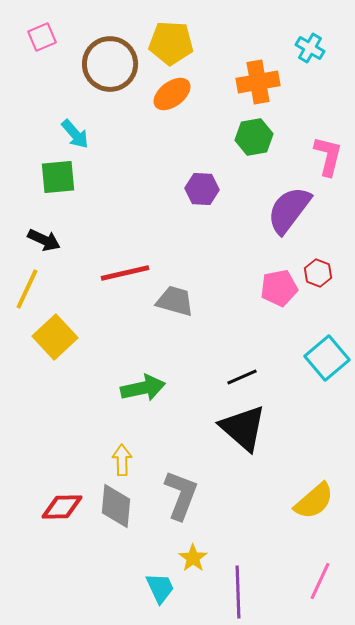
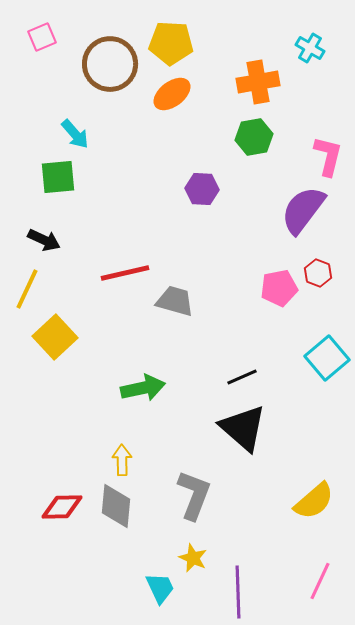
purple semicircle: moved 14 px right
gray L-shape: moved 13 px right
yellow star: rotated 12 degrees counterclockwise
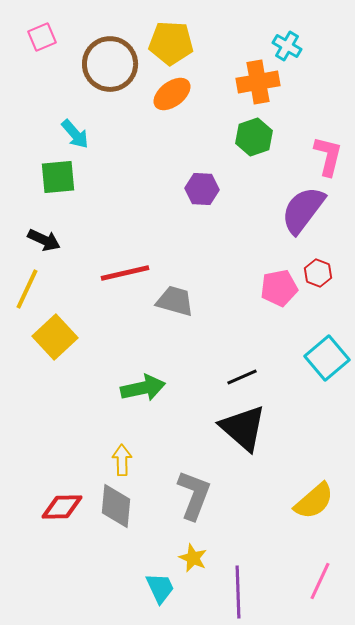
cyan cross: moved 23 px left, 2 px up
green hexagon: rotated 9 degrees counterclockwise
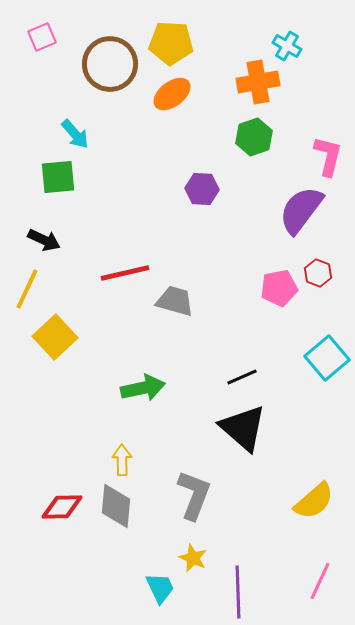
purple semicircle: moved 2 px left
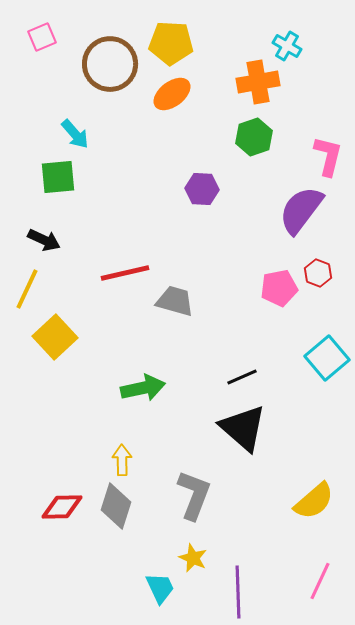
gray diamond: rotated 12 degrees clockwise
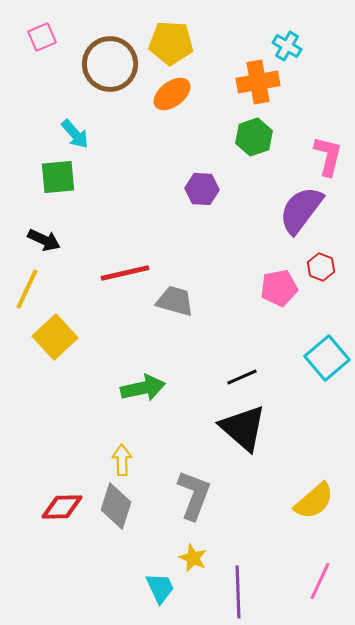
red hexagon: moved 3 px right, 6 px up
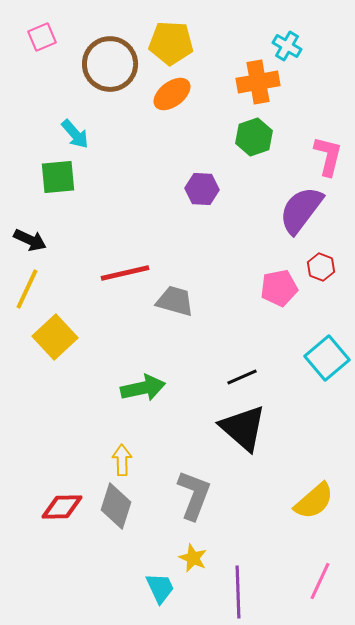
black arrow: moved 14 px left
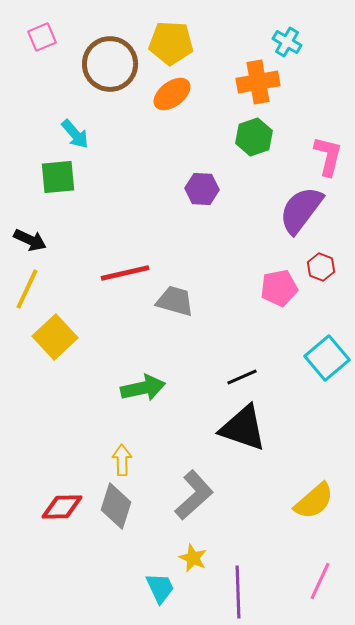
cyan cross: moved 4 px up
black triangle: rotated 22 degrees counterclockwise
gray L-shape: rotated 27 degrees clockwise
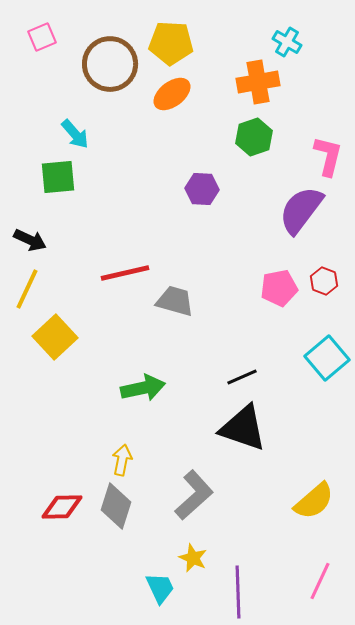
red hexagon: moved 3 px right, 14 px down
yellow arrow: rotated 12 degrees clockwise
